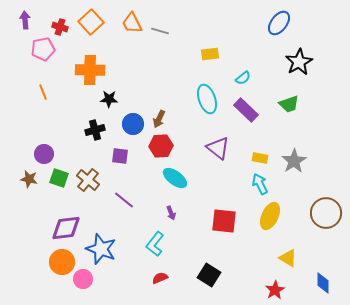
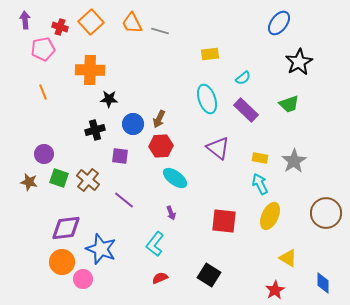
brown star at (29, 179): moved 3 px down
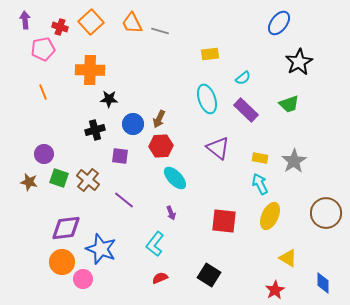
cyan ellipse at (175, 178): rotated 10 degrees clockwise
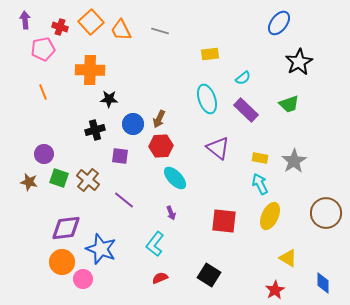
orange trapezoid at (132, 23): moved 11 px left, 7 px down
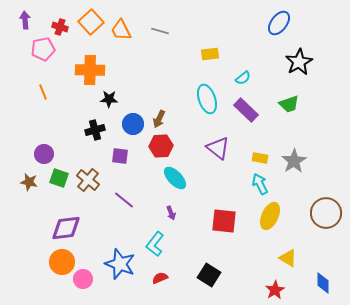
blue star at (101, 249): moved 19 px right, 15 px down
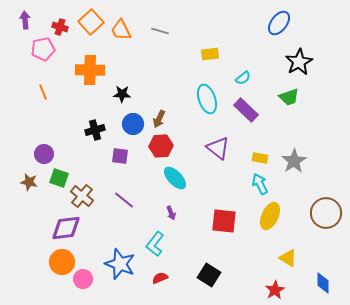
black star at (109, 99): moved 13 px right, 5 px up
green trapezoid at (289, 104): moved 7 px up
brown cross at (88, 180): moved 6 px left, 16 px down
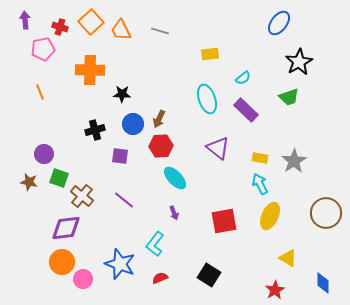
orange line at (43, 92): moved 3 px left
purple arrow at (171, 213): moved 3 px right
red square at (224, 221): rotated 16 degrees counterclockwise
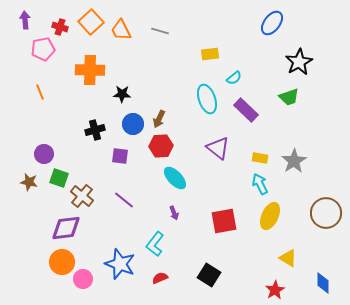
blue ellipse at (279, 23): moved 7 px left
cyan semicircle at (243, 78): moved 9 px left
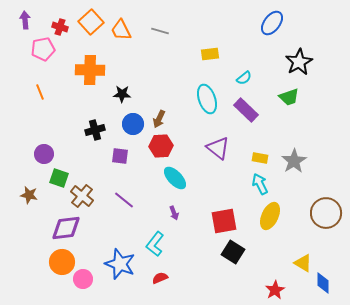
cyan semicircle at (234, 78): moved 10 px right
brown star at (29, 182): moved 13 px down
yellow triangle at (288, 258): moved 15 px right, 5 px down
black square at (209, 275): moved 24 px right, 23 px up
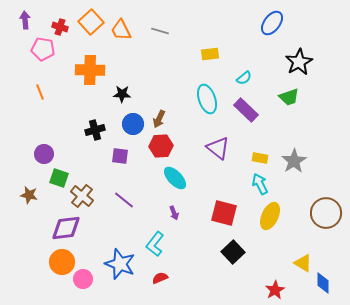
pink pentagon at (43, 49): rotated 20 degrees clockwise
red square at (224, 221): moved 8 px up; rotated 24 degrees clockwise
black square at (233, 252): rotated 15 degrees clockwise
